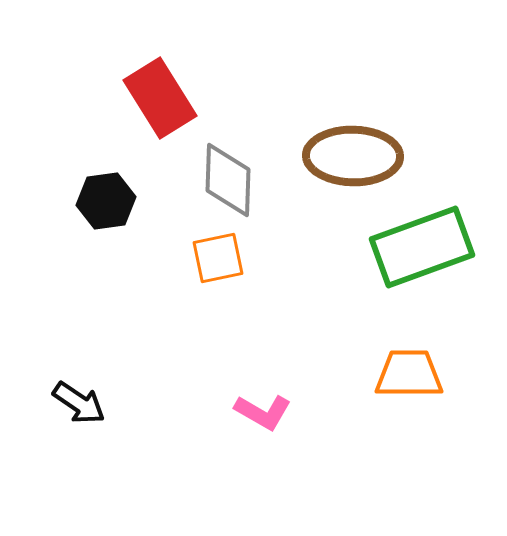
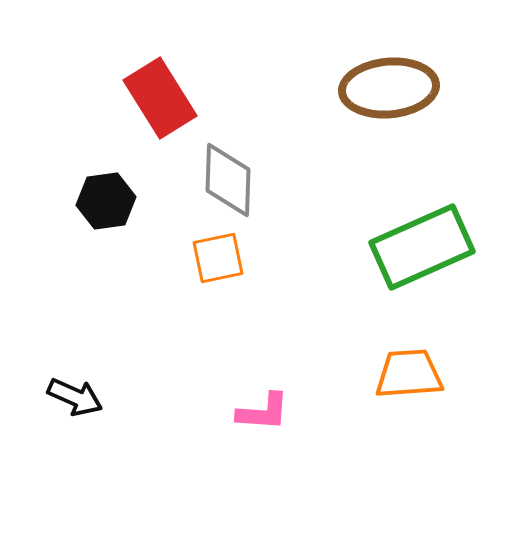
brown ellipse: moved 36 px right, 68 px up; rotated 6 degrees counterclockwise
green rectangle: rotated 4 degrees counterclockwise
orange trapezoid: rotated 4 degrees counterclockwise
black arrow: moved 4 px left, 6 px up; rotated 10 degrees counterclockwise
pink L-shape: rotated 26 degrees counterclockwise
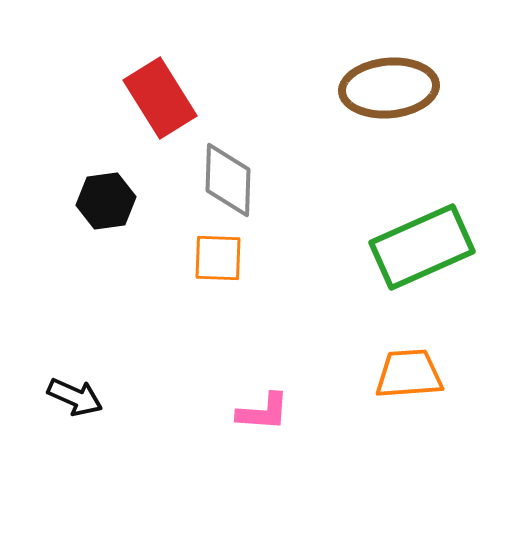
orange square: rotated 14 degrees clockwise
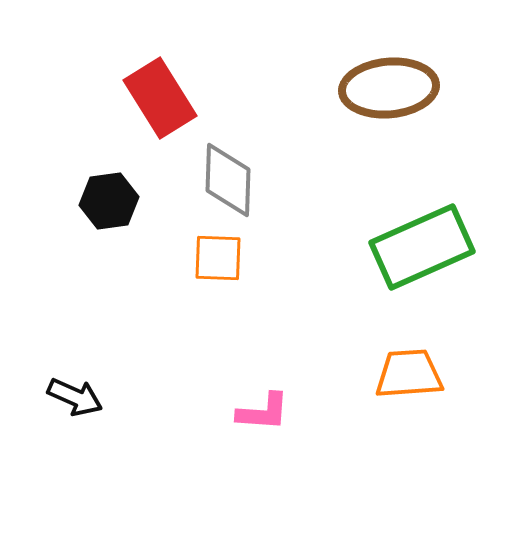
black hexagon: moved 3 px right
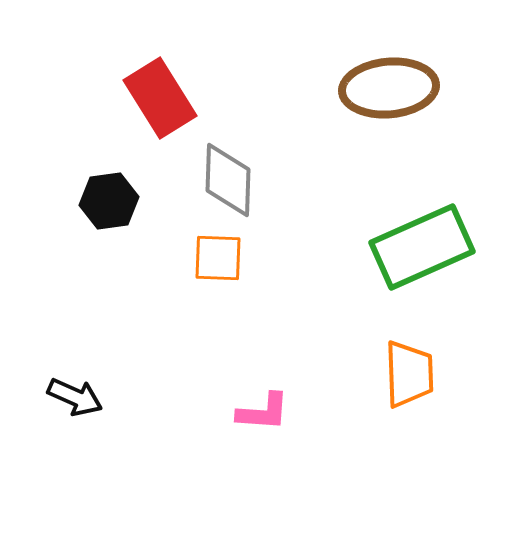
orange trapezoid: rotated 92 degrees clockwise
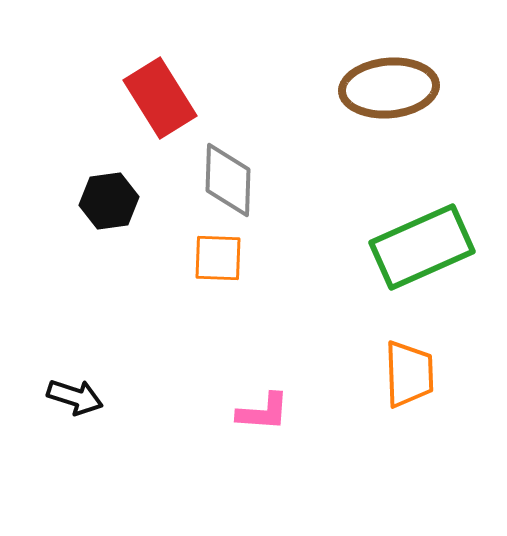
black arrow: rotated 6 degrees counterclockwise
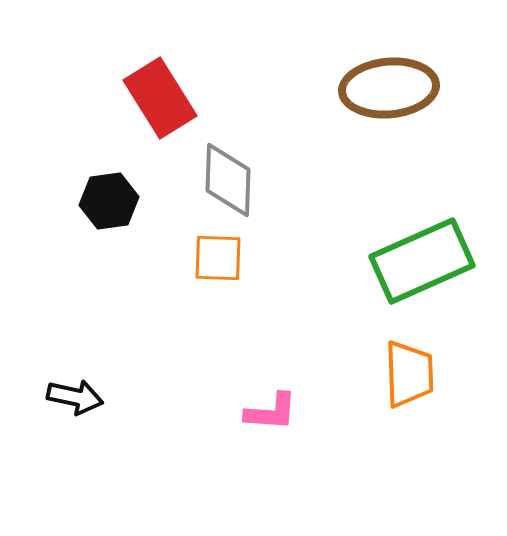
green rectangle: moved 14 px down
black arrow: rotated 6 degrees counterclockwise
pink L-shape: moved 8 px right
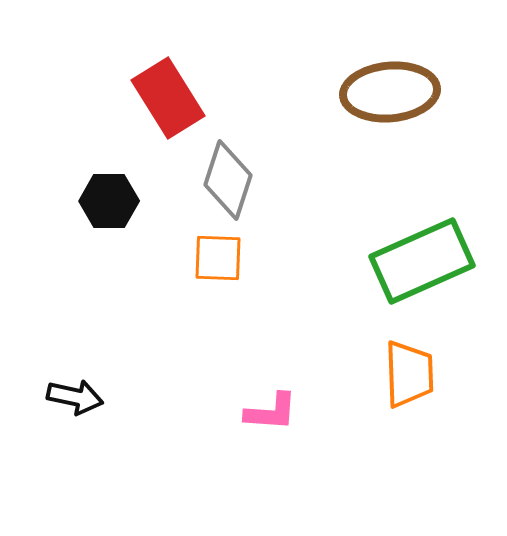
brown ellipse: moved 1 px right, 4 px down
red rectangle: moved 8 px right
gray diamond: rotated 16 degrees clockwise
black hexagon: rotated 8 degrees clockwise
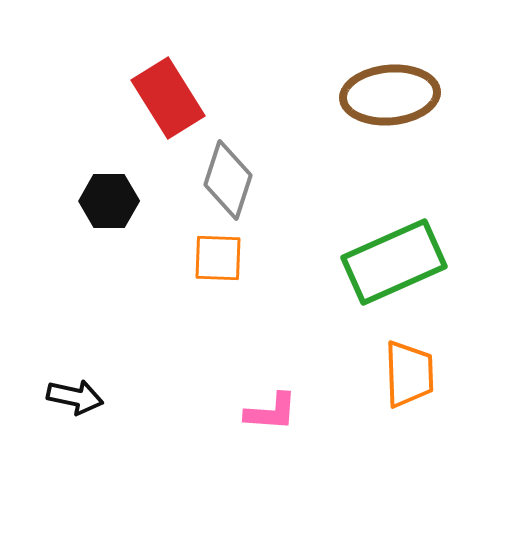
brown ellipse: moved 3 px down
green rectangle: moved 28 px left, 1 px down
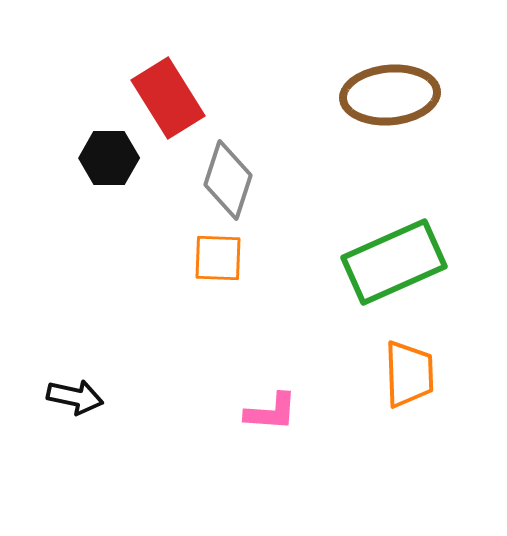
black hexagon: moved 43 px up
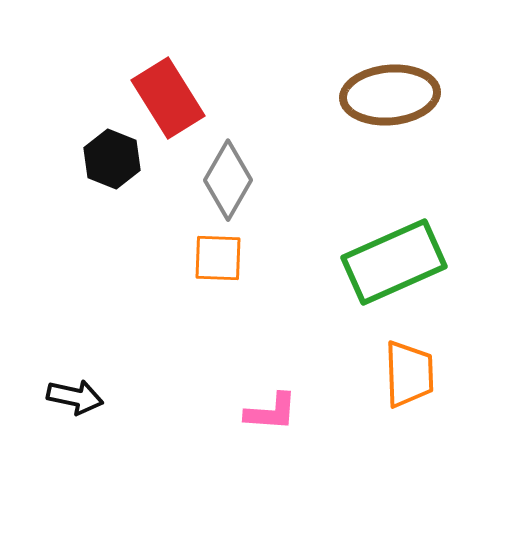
black hexagon: moved 3 px right, 1 px down; rotated 22 degrees clockwise
gray diamond: rotated 12 degrees clockwise
